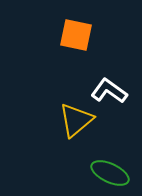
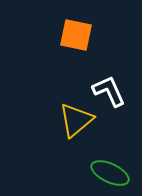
white L-shape: rotated 30 degrees clockwise
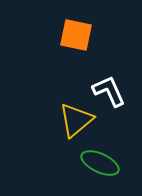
green ellipse: moved 10 px left, 10 px up
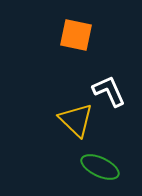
yellow triangle: rotated 36 degrees counterclockwise
green ellipse: moved 4 px down
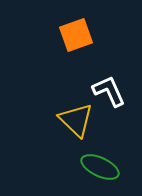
orange square: rotated 32 degrees counterclockwise
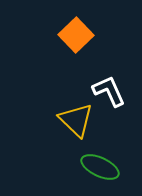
orange square: rotated 24 degrees counterclockwise
